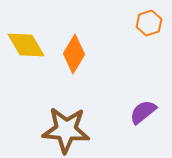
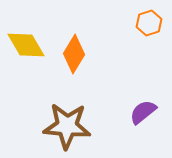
brown star: moved 1 px right, 4 px up
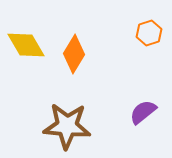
orange hexagon: moved 10 px down
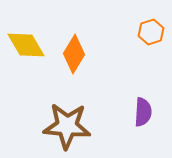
orange hexagon: moved 2 px right, 1 px up
purple semicircle: rotated 132 degrees clockwise
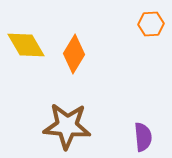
orange hexagon: moved 8 px up; rotated 15 degrees clockwise
purple semicircle: moved 25 px down; rotated 8 degrees counterclockwise
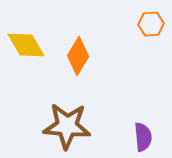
orange diamond: moved 4 px right, 2 px down
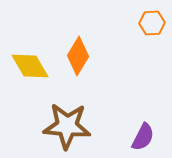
orange hexagon: moved 1 px right, 1 px up
yellow diamond: moved 4 px right, 21 px down
purple semicircle: rotated 32 degrees clockwise
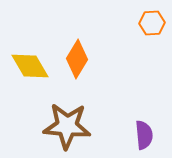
orange diamond: moved 1 px left, 3 px down
purple semicircle: moved 1 px right, 2 px up; rotated 32 degrees counterclockwise
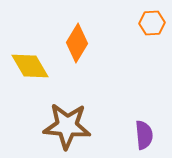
orange diamond: moved 16 px up
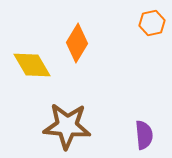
orange hexagon: rotated 10 degrees counterclockwise
yellow diamond: moved 2 px right, 1 px up
